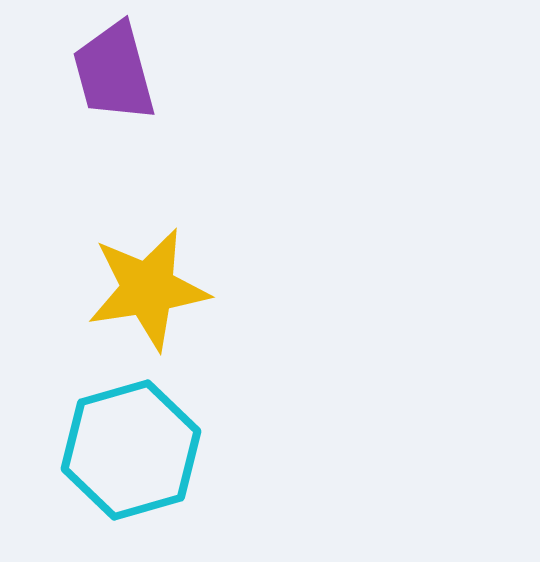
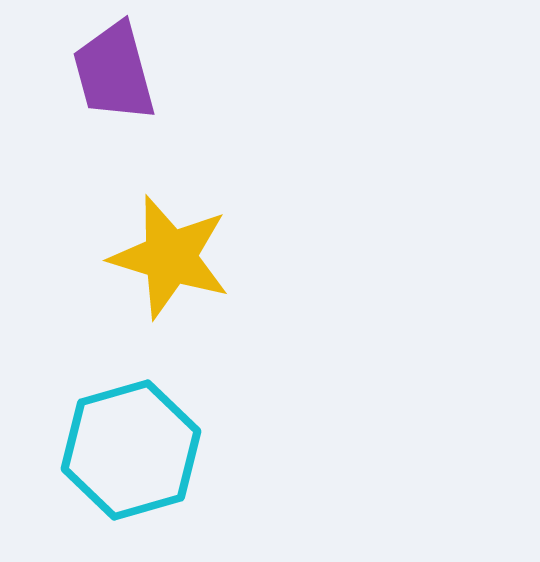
yellow star: moved 22 px right, 32 px up; rotated 26 degrees clockwise
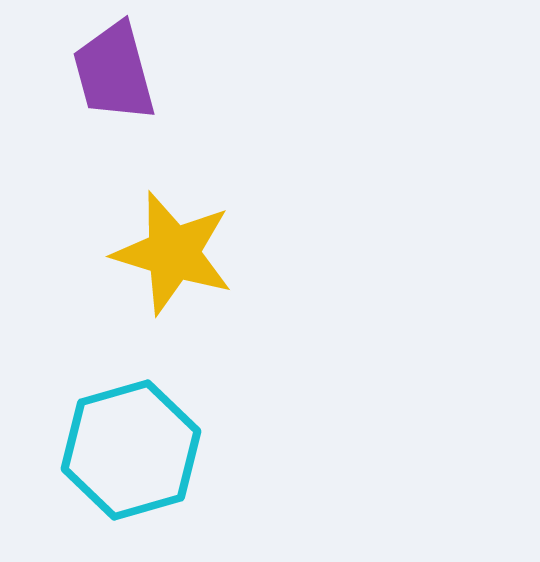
yellow star: moved 3 px right, 4 px up
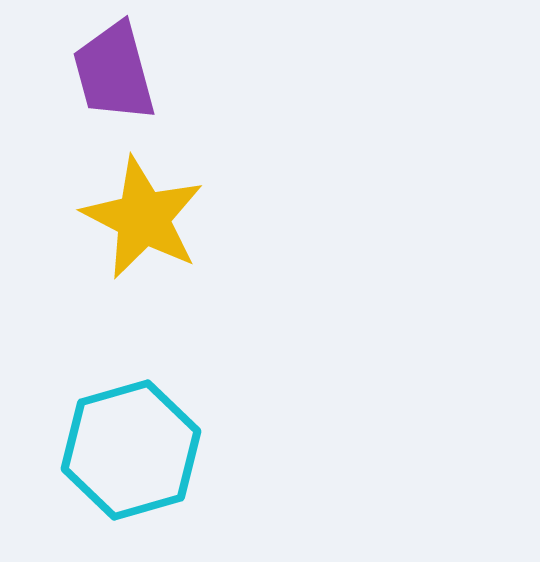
yellow star: moved 30 px left, 35 px up; rotated 10 degrees clockwise
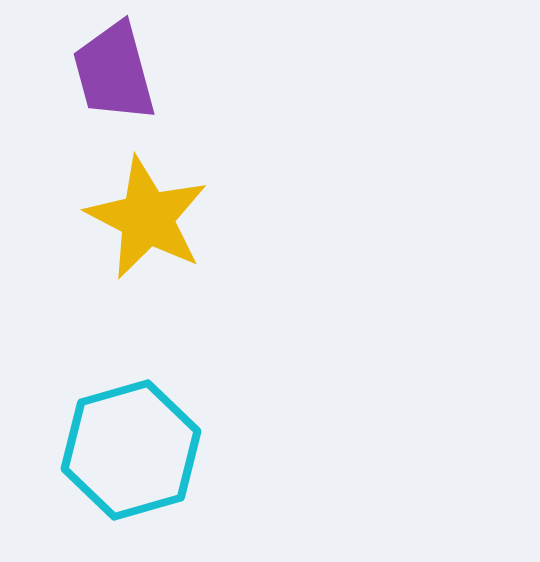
yellow star: moved 4 px right
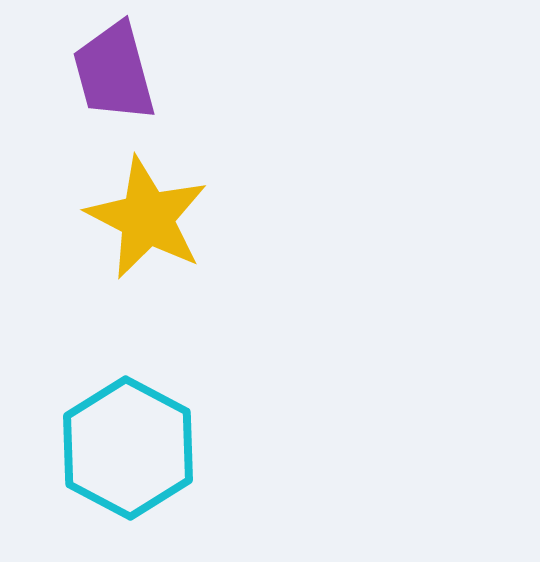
cyan hexagon: moved 3 px left, 2 px up; rotated 16 degrees counterclockwise
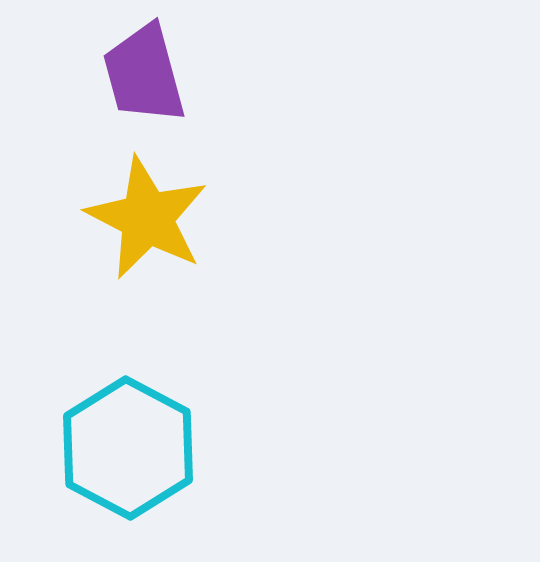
purple trapezoid: moved 30 px right, 2 px down
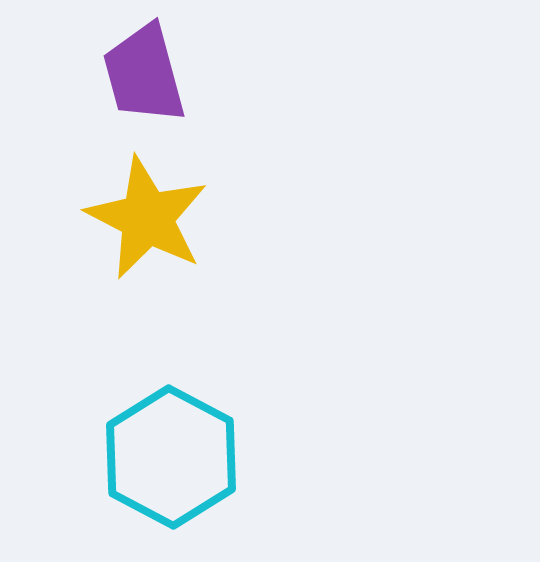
cyan hexagon: moved 43 px right, 9 px down
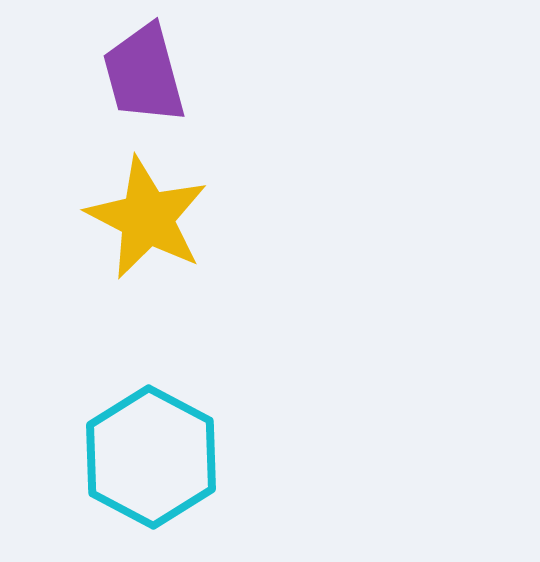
cyan hexagon: moved 20 px left
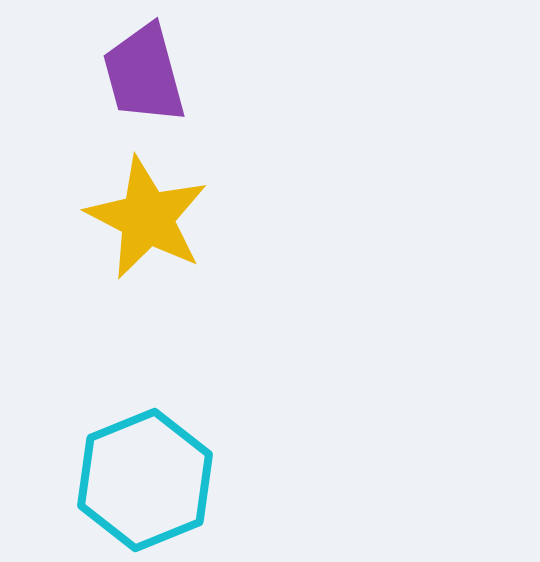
cyan hexagon: moved 6 px left, 23 px down; rotated 10 degrees clockwise
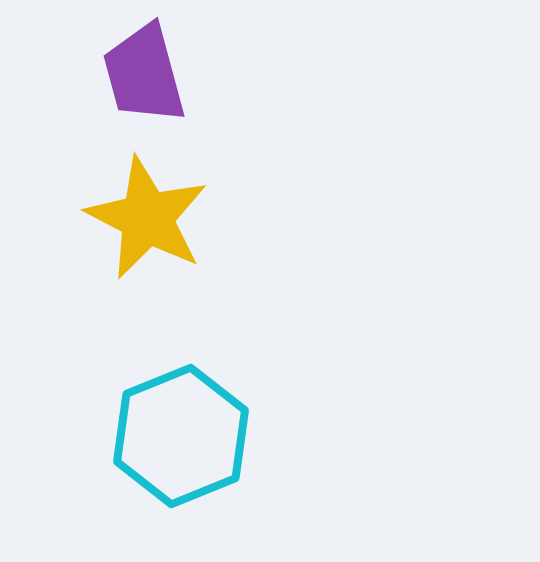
cyan hexagon: moved 36 px right, 44 px up
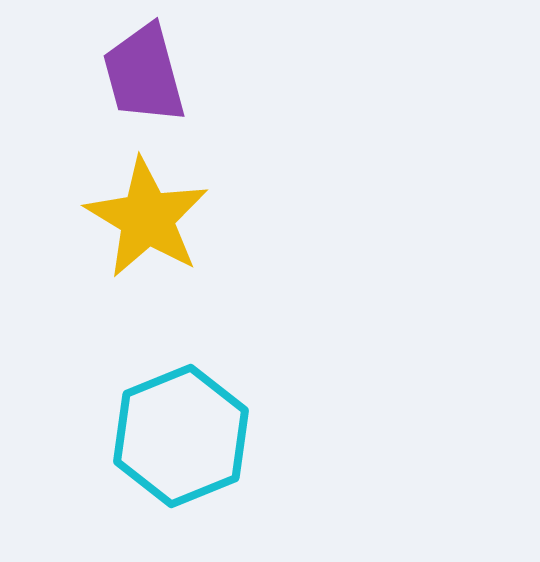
yellow star: rotated 4 degrees clockwise
